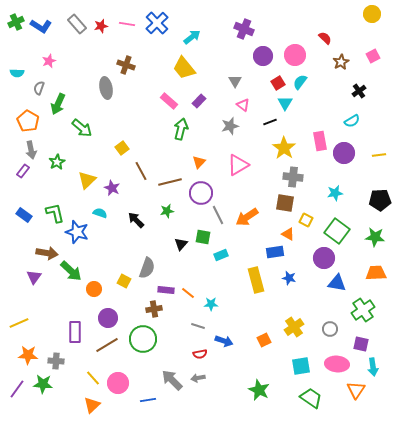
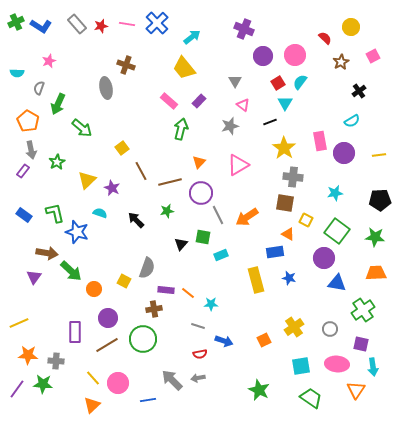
yellow circle at (372, 14): moved 21 px left, 13 px down
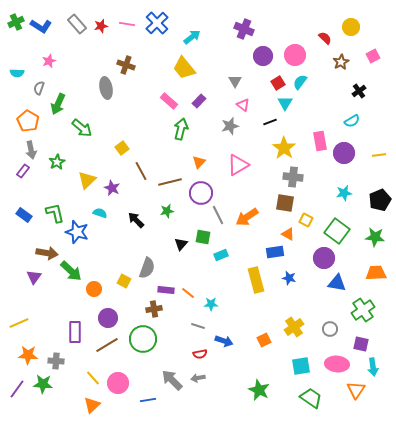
cyan star at (335, 193): moved 9 px right
black pentagon at (380, 200): rotated 20 degrees counterclockwise
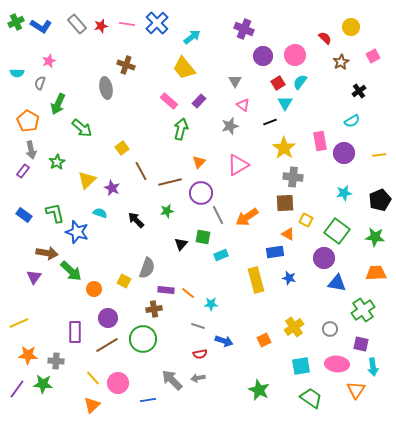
gray semicircle at (39, 88): moved 1 px right, 5 px up
brown square at (285, 203): rotated 12 degrees counterclockwise
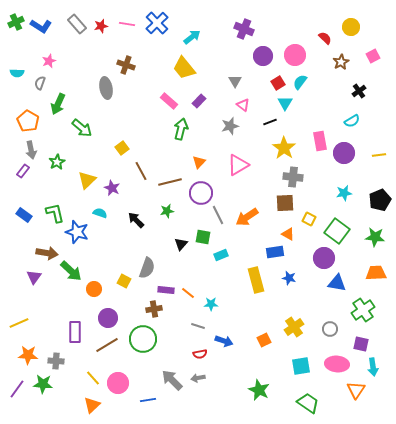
yellow square at (306, 220): moved 3 px right, 1 px up
green trapezoid at (311, 398): moved 3 px left, 5 px down
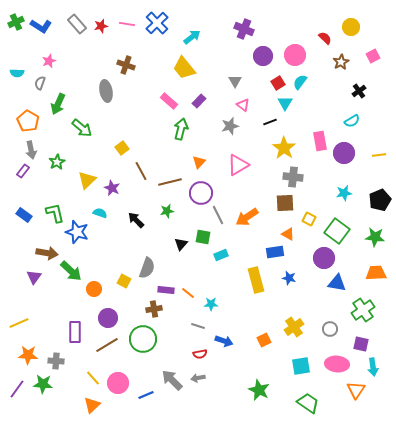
gray ellipse at (106, 88): moved 3 px down
blue line at (148, 400): moved 2 px left, 5 px up; rotated 14 degrees counterclockwise
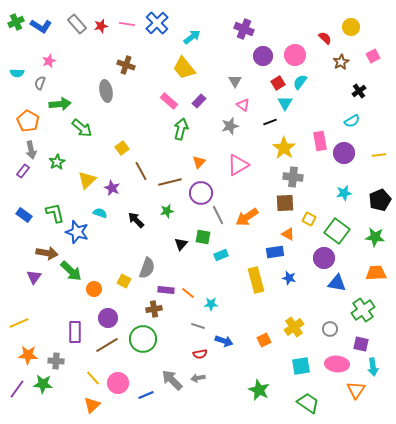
green arrow at (58, 104): moved 2 px right; rotated 120 degrees counterclockwise
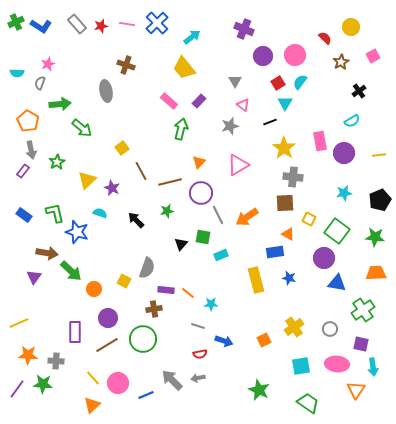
pink star at (49, 61): moved 1 px left, 3 px down
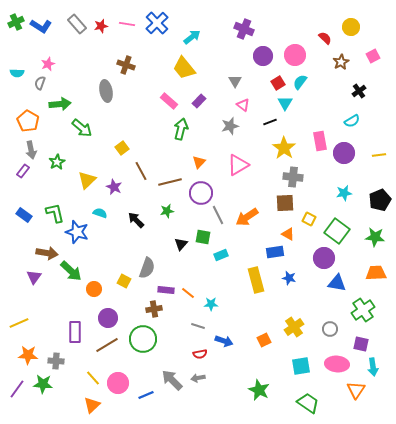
purple star at (112, 188): moved 2 px right, 1 px up
